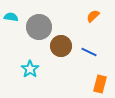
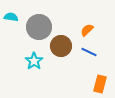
orange semicircle: moved 6 px left, 14 px down
cyan star: moved 4 px right, 8 px up
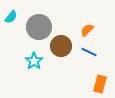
cyan semicircle: rotated 120 degrees clockwise
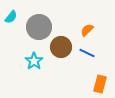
brown circle: moved 1 px down
blue line: moved 2 px left, 1 px down
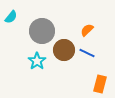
gray circle: moved 3 px right, 4 px down
brown circle: moved 3 px right, 3 px down
cyan star: moved 3 px right
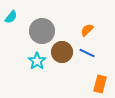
brown circle: moved 2 px left, 2 px down
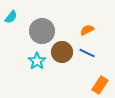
orange semicircle: rotated 16 degrees clockwise
orange rectangle: moved 1 px down; rotated 18 degrees clockwise
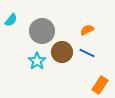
cyan semicircle: moved 3 px down
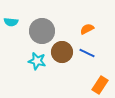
cyan semicircle: moved 2 px down; rotated 56 degrees clockwise
orange semicircle: moved 1 px up
cyan star: rotated 24 degrees counterclockwise
